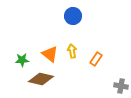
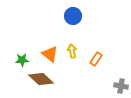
brown diamond: rotated 30 degrees clockwise
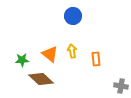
orange rectangle: rotated 40 degrees counterclockwise
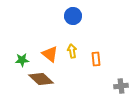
gray cross: rotated 16 degrees counterclockwise
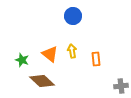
green star: rotated 24 degrees clockwise
brown diamond: moved 1 px right, 2 px down
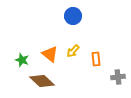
yellow arrow: moved 1 px right; rotated 128 degrees counterclockwise
gray cross: moved 3 px left, 9 px up
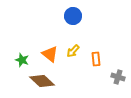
gray cross: rotated 24 degrees clockwise
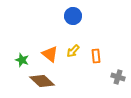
orange rectangle: moved 3 px up
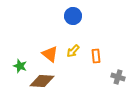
green star: moved 2 px left, 6 px down
brown diamond: rotated 40 degrees counterclockwise
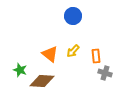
green star: moved 4 px down
gray cross: moved 13 px left, 4 px up
